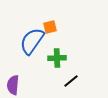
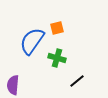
orange square: moved 7 px right, 1 px down
green cross: rotated 18 degrees clockwise
black line: moved 6 px right
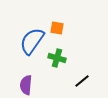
orange square: rotated 24 degrees clockwise
black line: moved 5 px right
purple semicircle: moved 13 px right
